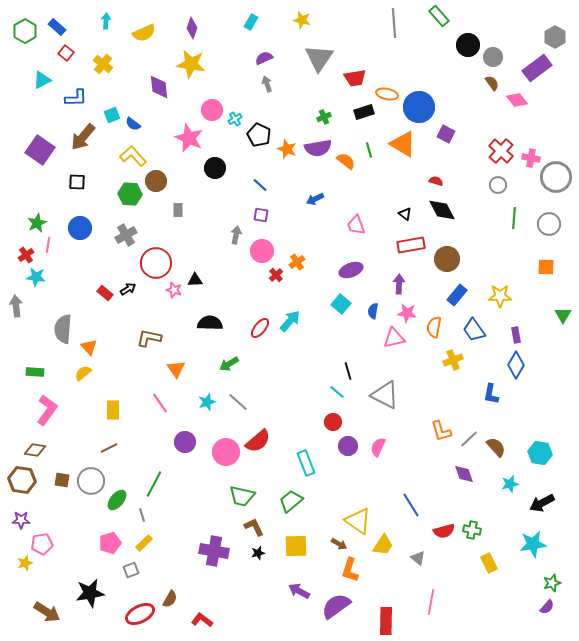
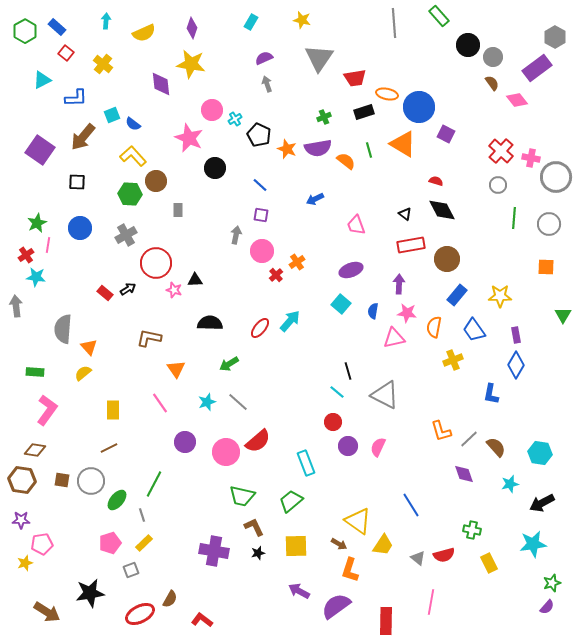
purple diamond at (159, 87): moved 2 px right, 3 px up
red semicircle at (444, 531): moved 24 px down
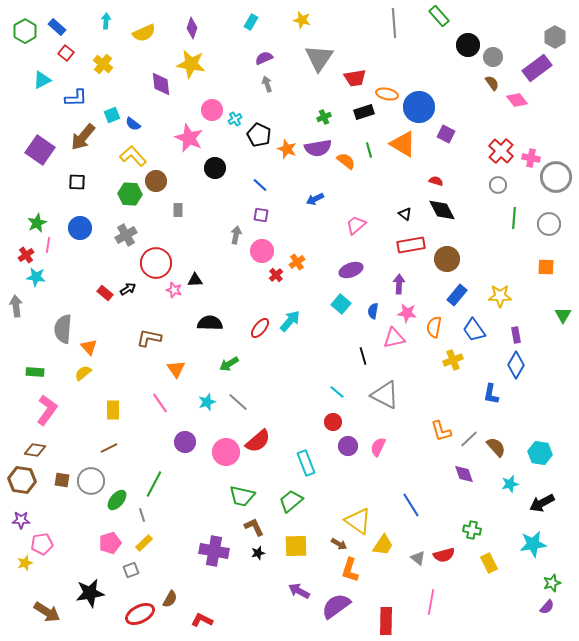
pink trapezoid at (356, 225): rotated 70 degrees clockwise
black line at (348, 371): moved 15 px right, 15 px up
red L-shape at (202, 620): rotated 10 degrees counterclockwise
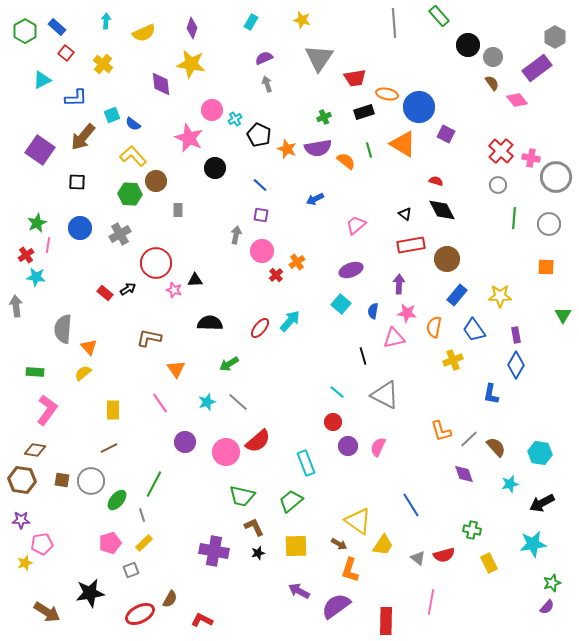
gray cross at (126, 235): moved 6 px left, 1 px up
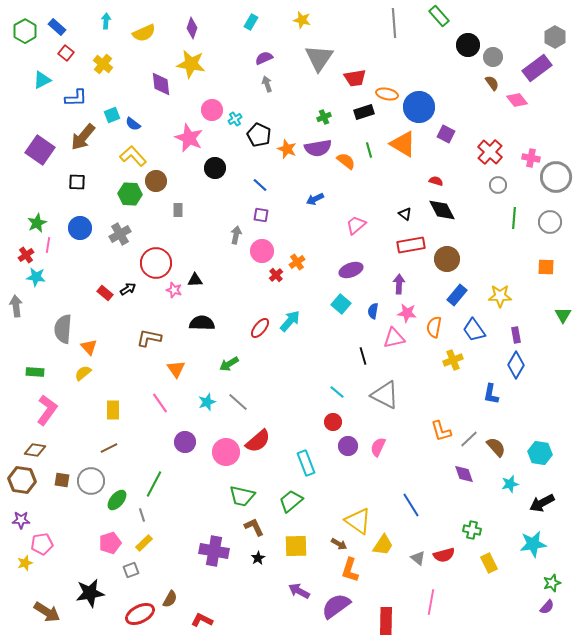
red cross at (501, 151): moved 11 px left, 1 px down
gray circle at (549, 224): moved 1 px right, 2 px up
black semicircle at (210, 323): moved 8 px left
black star at (258, 553): moved 5 px down; rotated 16 degrees counterclockwise
